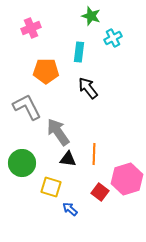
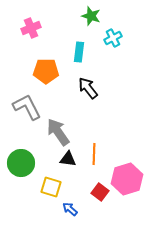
green circle: moved 1 px left
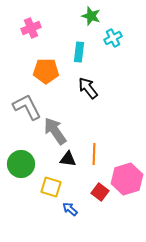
gray arrow: moved 3 px left, 1 px up
green circle: moved 1 px down
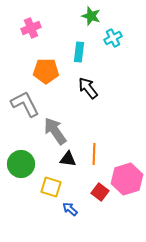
gray L-shape: moved 2 px left, 3 px up
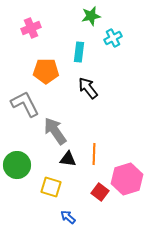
green star: rotated 30 degrees counterclockwise
green circle: moved 4 px left, 1 px down
blue arrow: moved 2 px left, 8 px down
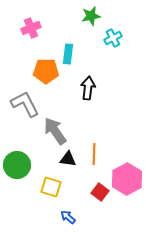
cyan rectangle: moved 11 px left, 2 px down
black arrow: rotated 45 degrees clockwise
pink hexagon: rotated 12 degrees counterclockwise
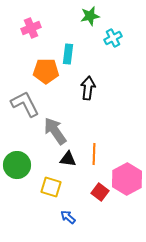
green star: moved 1 px left
